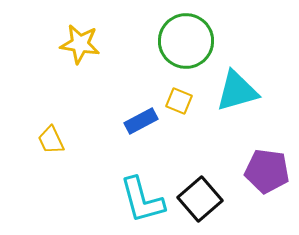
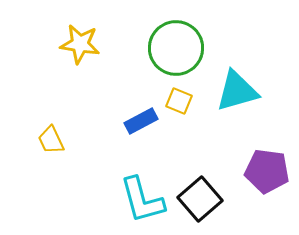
green circle: moved 10 px left, 7 px down
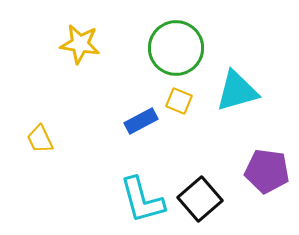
yellow trapezoid: moved 11 px left, 1 px up
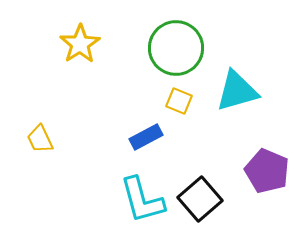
yellow star: rotated 30 degrees clockwise
blue rectangle: moved 5 px right, 16 px down
purple pentagon: rotated 15 degrees clockwise
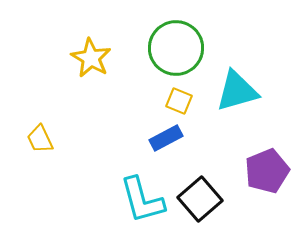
yellow star: moved 11 px right, 14 px down; rotated 9 degrees counterclockwise
blue rectangle: moved 20 px right, 1 px down
purple pentagon: rotated 27 degrees clockwise
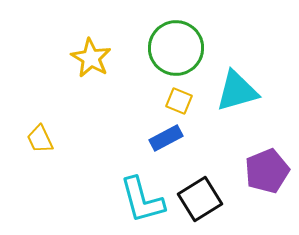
black square: rotated 9 degrees clockwise
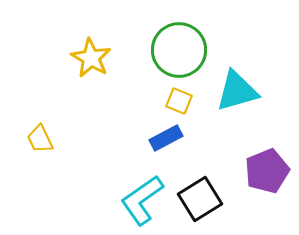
green circle: moved 3 px right, 2 px down
cyan L-shape: rotated 70 degrees clockwise
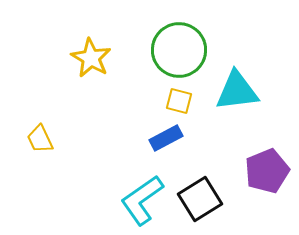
cyan triangle: rotated 9 degrees clockwise
yellow square: rotated 8 degrees counterclockwise
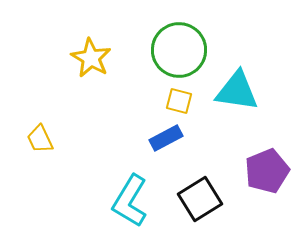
cyan triangle: rotated 15 degrees clockwise
cyan L-shape: moved 12 px left, 1 px down; rotated 24 degrees counterclockwise
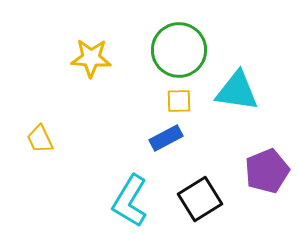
yellow star: rotated 27 degrees counterclockwise
yellow square: rotated 16 degrees counterclockwise
